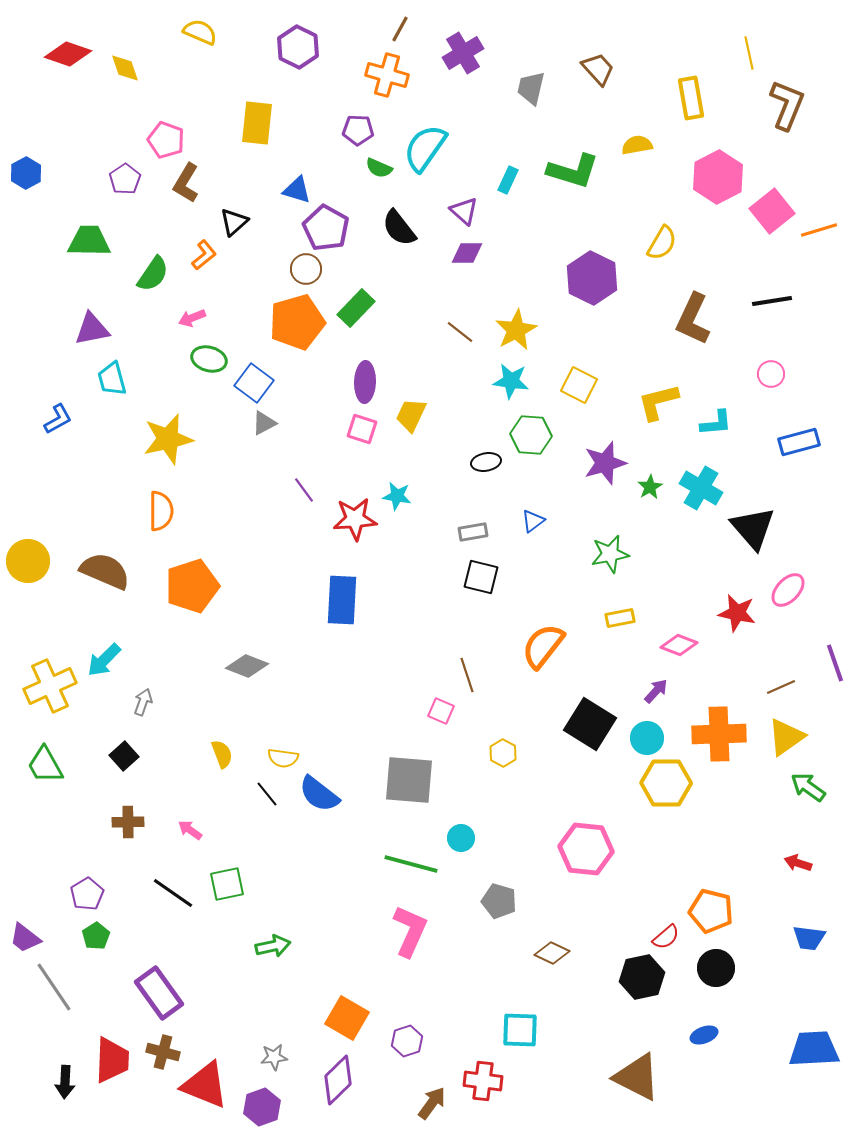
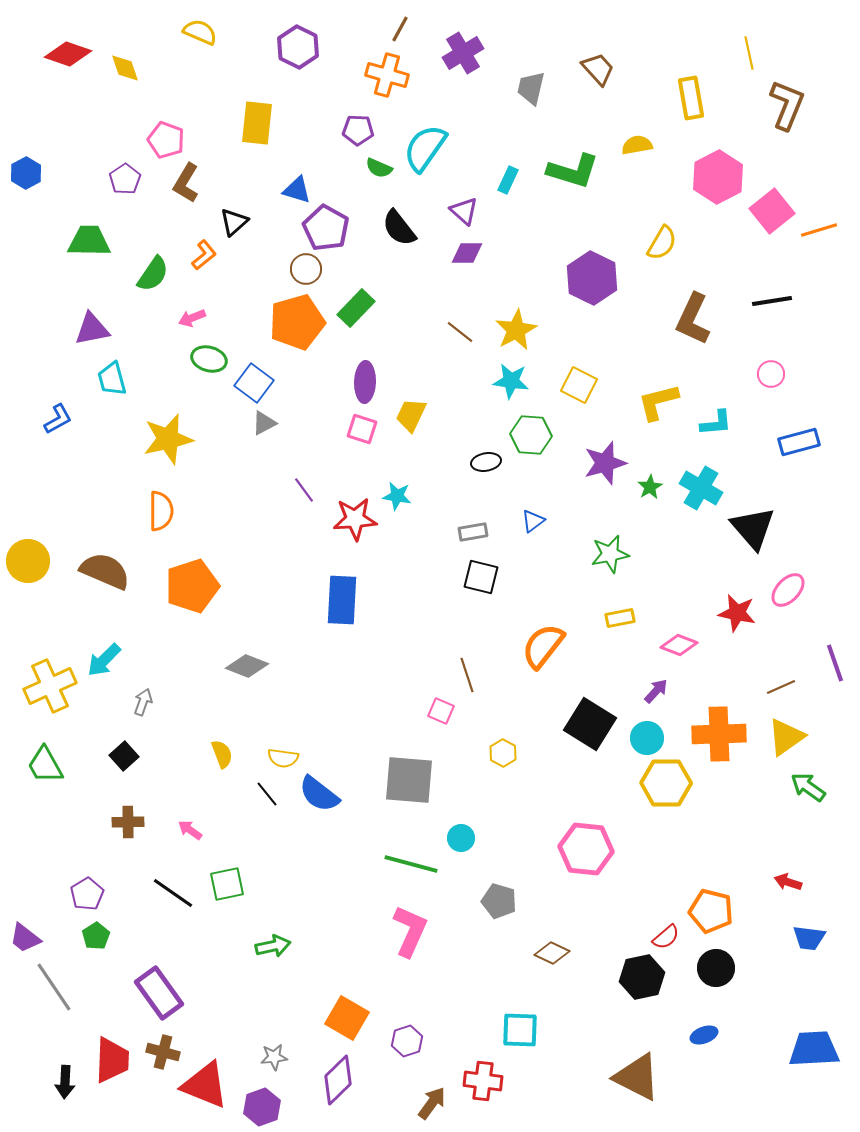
red arrow at (798, 863): moved 10 px left, 19 px down
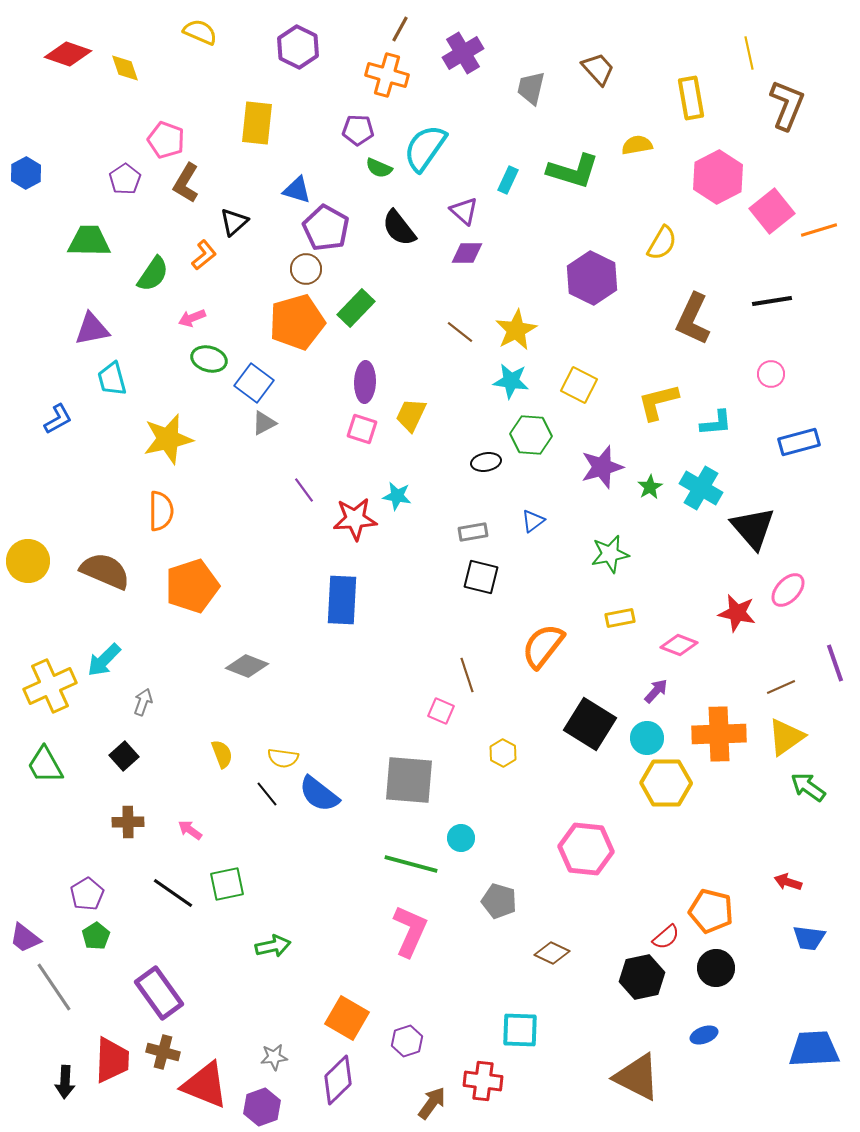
purple star at (605, 463): moved 3 px left, 4 px down
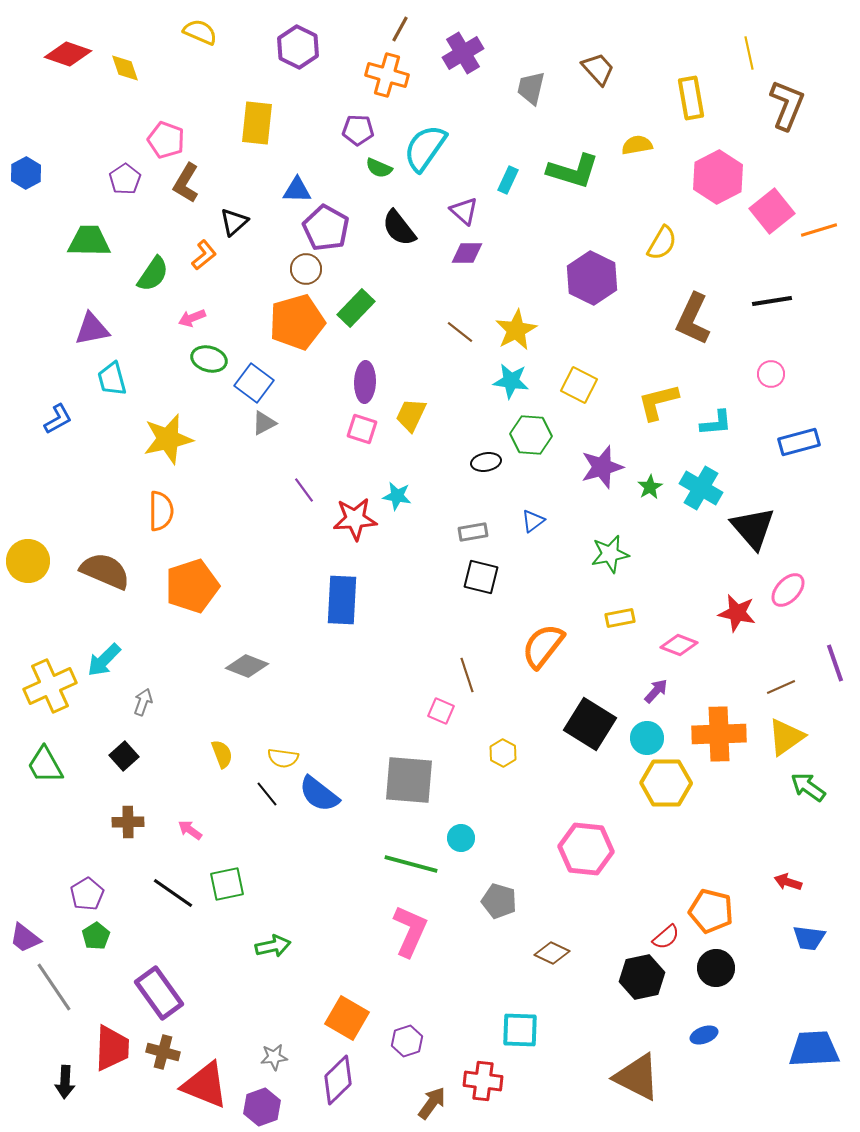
blue triangle at (297, 190): rotated 16 degrees counterclockwise
red trapezoid at (112, 1060): moved 12 px up
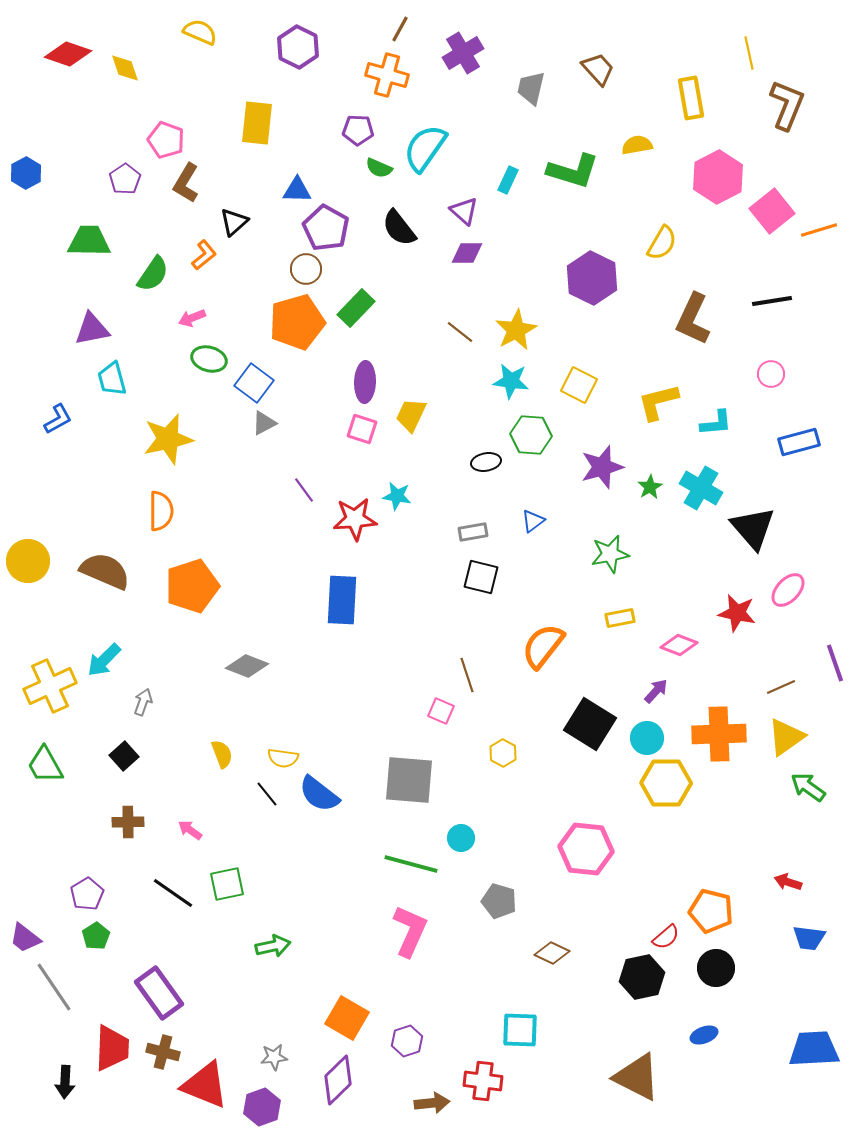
brown arrow at (432, 1103): rotated 48 degrees clockwise
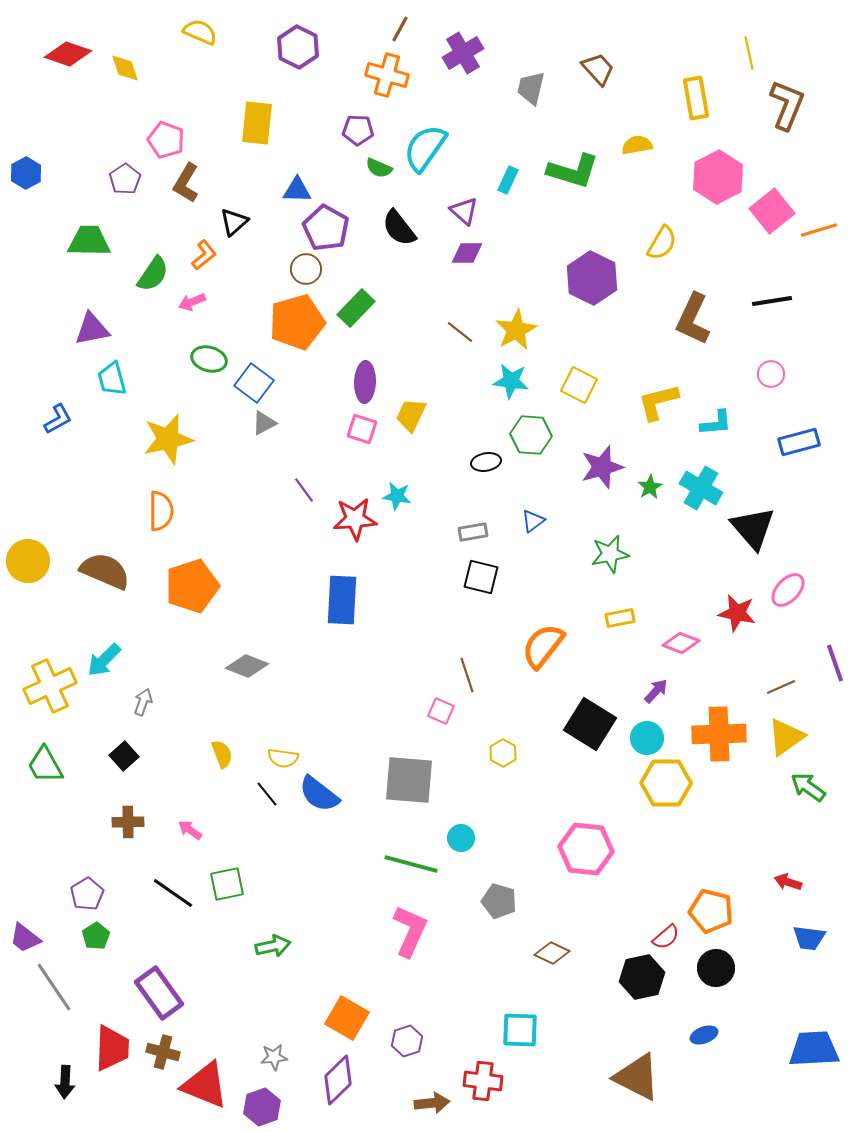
yellow rectangle at (691, 98): moved 5 px right
pink arrow at (192, 318): moved 16 px up
pink diamond at (679, 645): moved 2 px right, 2 px up
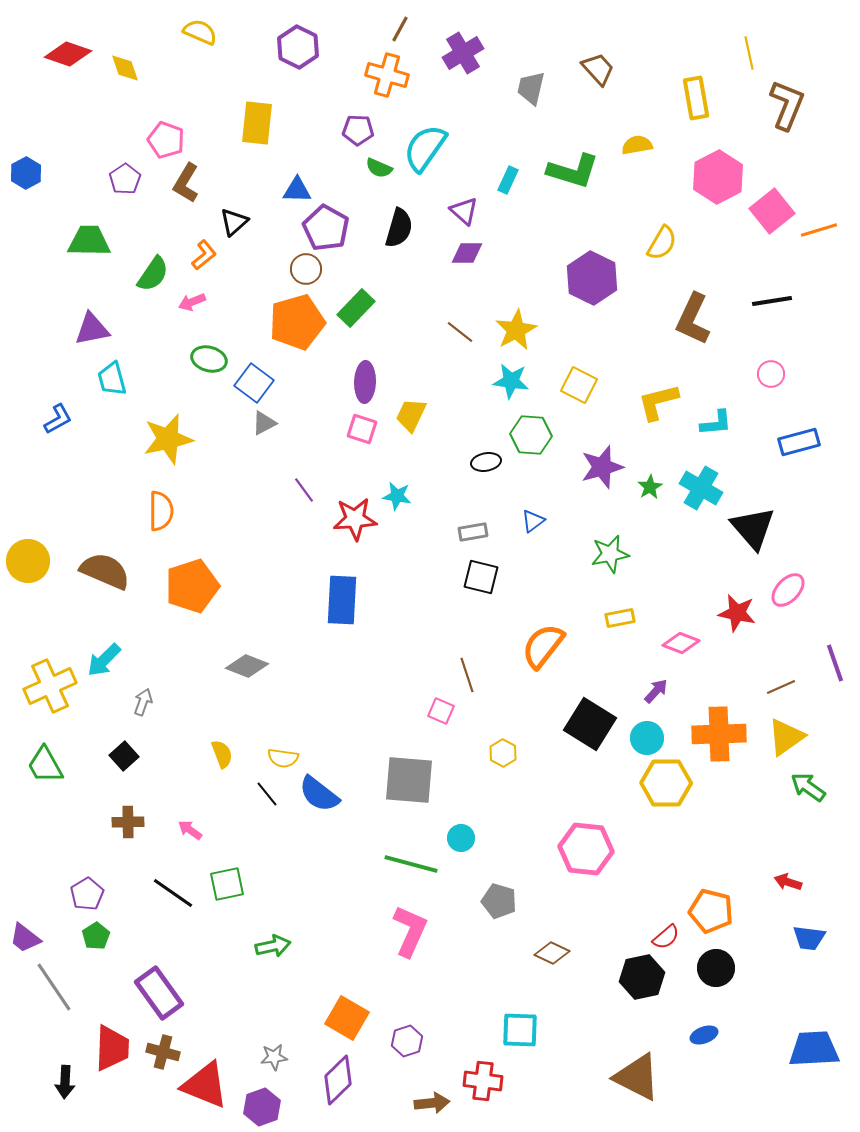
black semicircle at (399, 228): rotated 126 degrees counterclockwise
